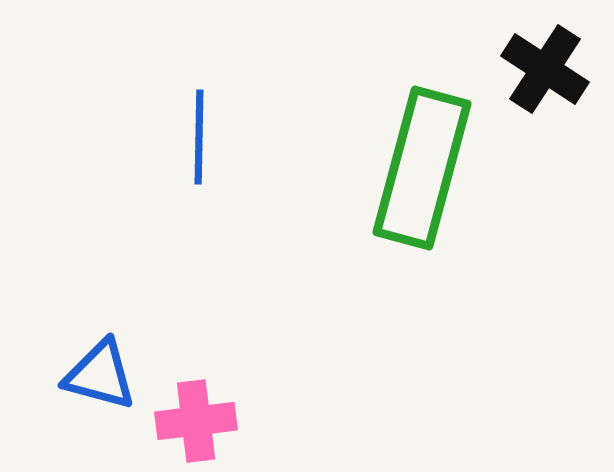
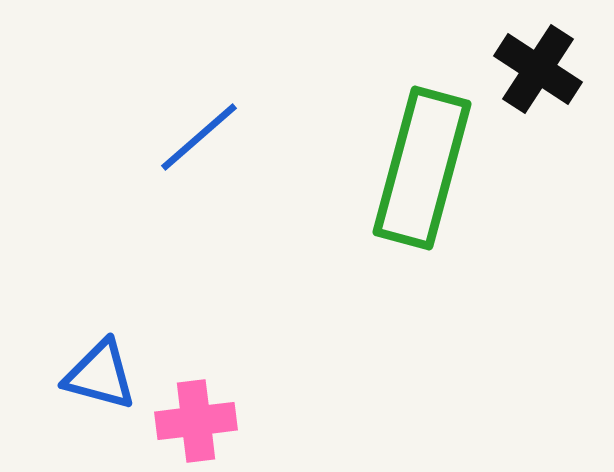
black cross: moved 7 px left
blue line: rotated 48 degrees clockwise
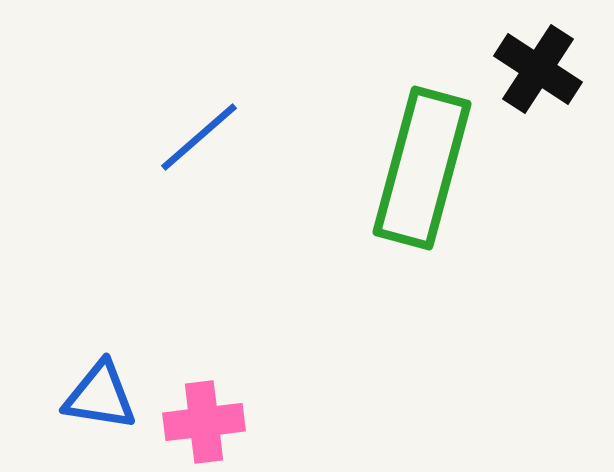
blue triangle: moved 21 px down; rotated 6 degrees counterclockwise
pink cross: moved 8 px right, 1 px down
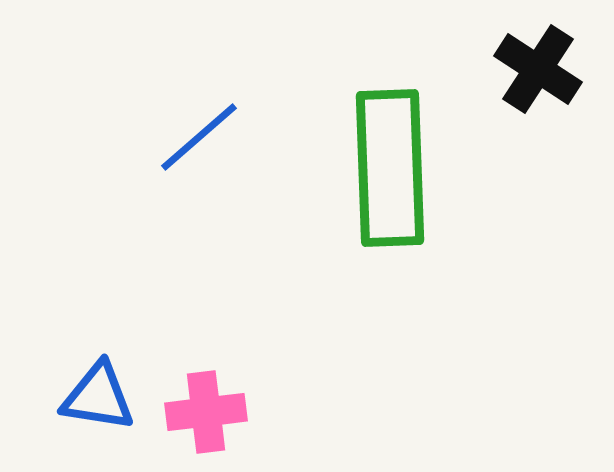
green rectangle: moved 32 px left; rotated 17 degrees counterclockwise
blue triangle: moved 2 px left, 1 px down
pink cross: moved 2 px right, 10 px up
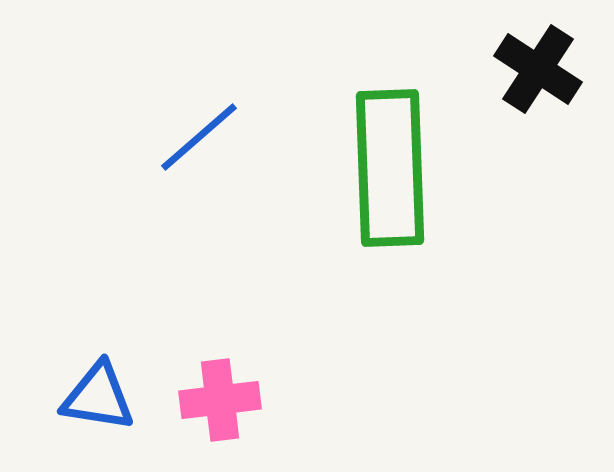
pink cross: moved 14 px right, 12 px up
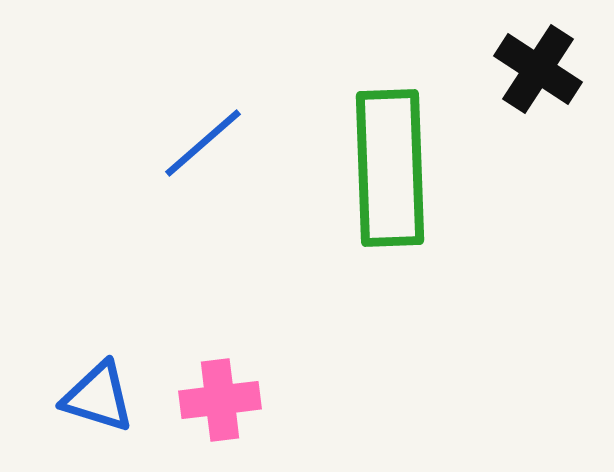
blue line: moved 4 px right, 6 px down
blue triangle: rotated 8 degrees clockwise
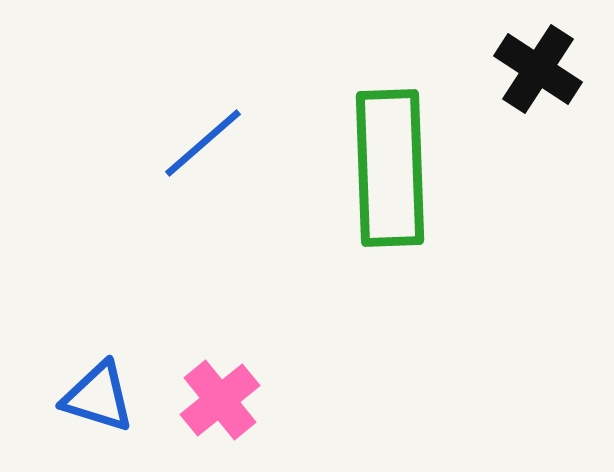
pink cross: rotated 32 degrees counterclockwise
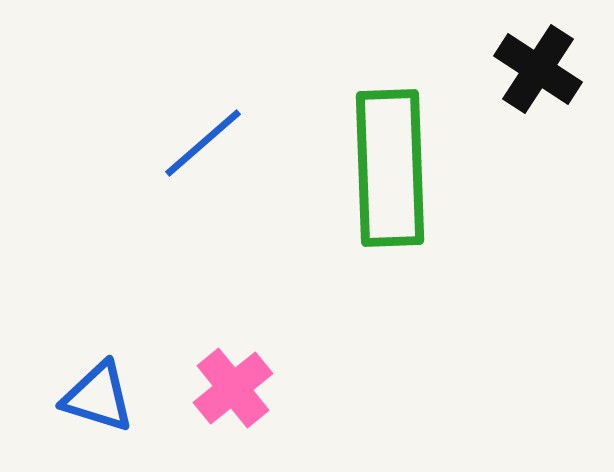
pink cross: moved 13 px right, 12 px up
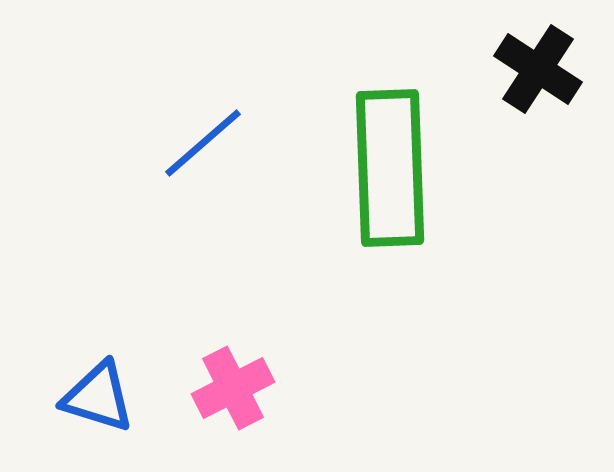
pink cross: rotated 12 degrees clockwise
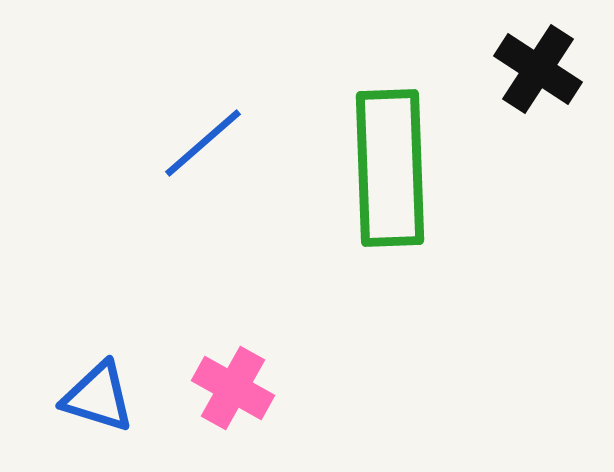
pink cross: rotated 34 degrees counterclockwise
